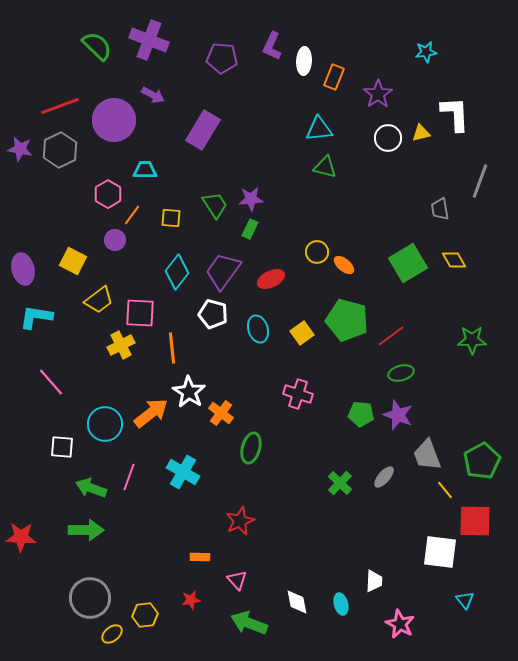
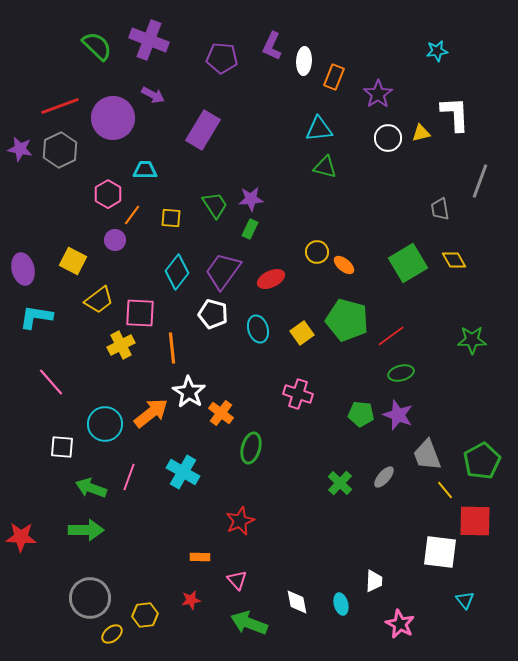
cyan star at (426, 52): moved 11 px right, 1 px up
purple circle at (114, 120): moved 1 px left, 2 px up
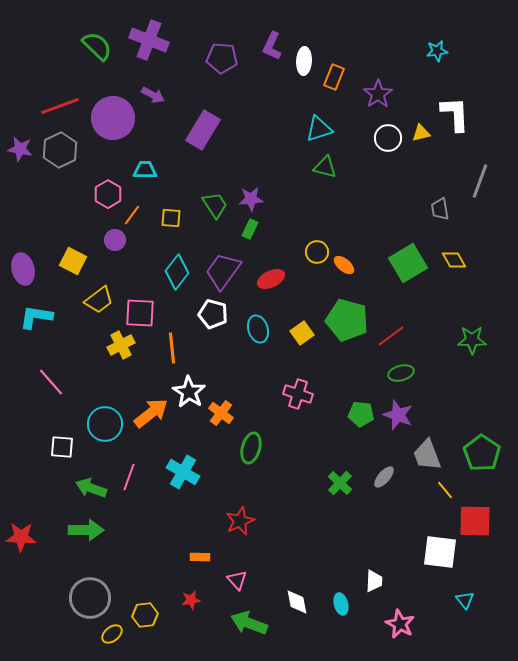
cyan triangle at (319, 129): rotated 12 degrees counterclockwise
green pentagon at (482, 461): moved 8 px up; rotated 9 degrees counterclockwise
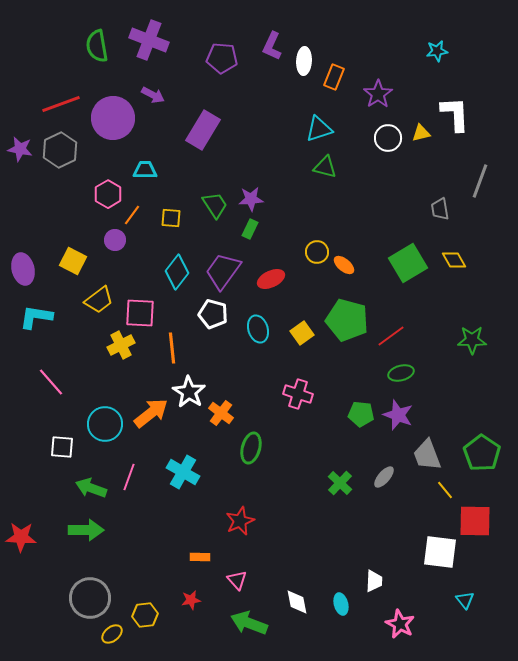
green semicircle at (97, 46): rotated 144 degrees counterclockwise
red line at (60, 106): moved 1 px right, 2 px up
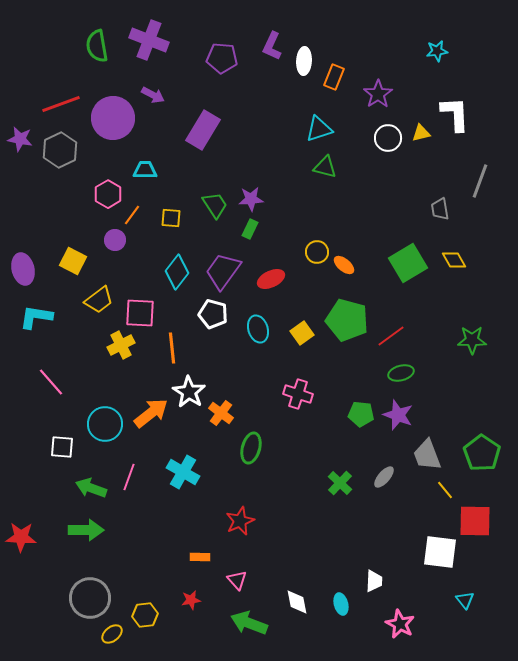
purple star at (20, 149): moved 10 px up
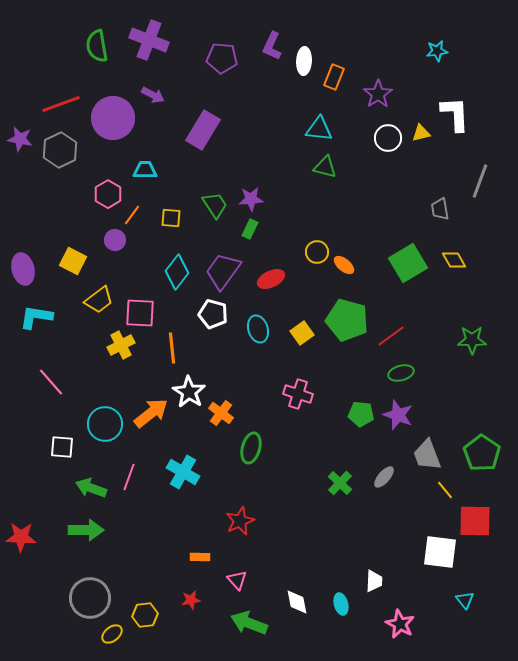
cyan triangle at (319, 129): rotated 24 degrees clockwise
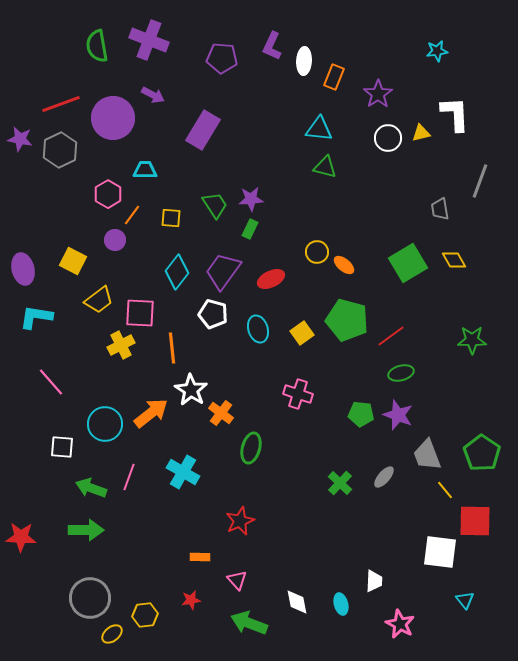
white star at (189, 392): moved 2 px right, 2 px up
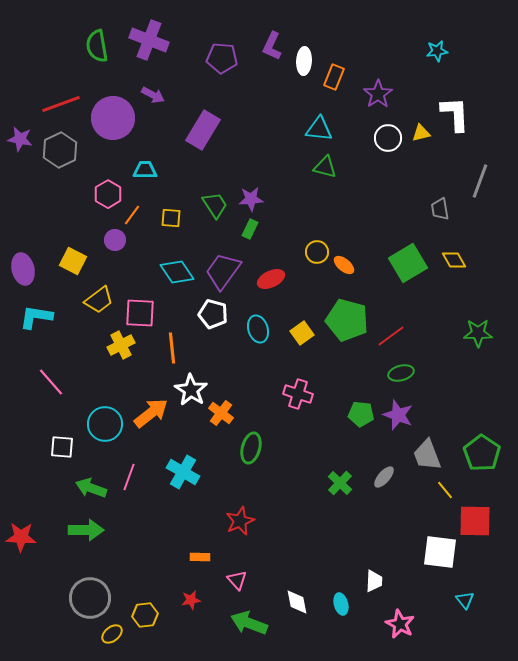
cyan diamond at (177, 272): rotated 72 degrees counterclockwise
green star at (472, 340): moved 6 px right, 7 px up
